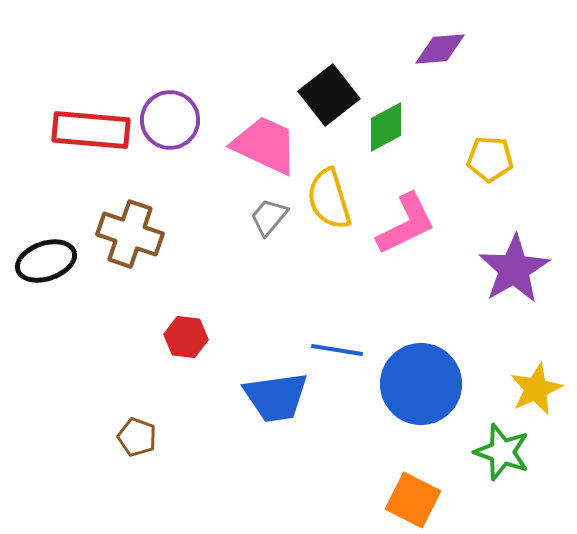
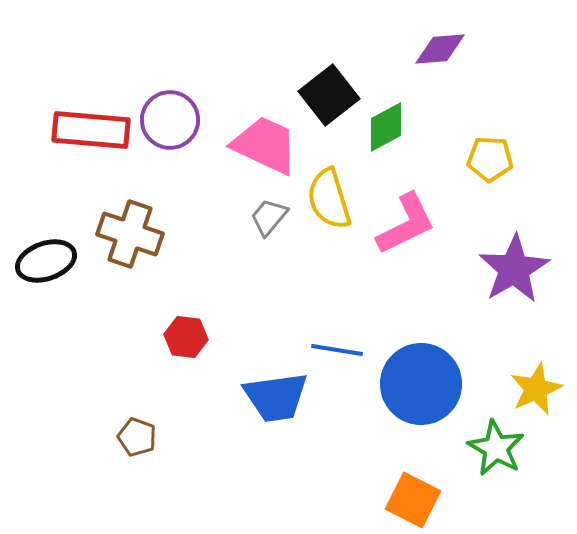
green star: moved 6 px left, 4 px up; rotated 10 degrees clockwise
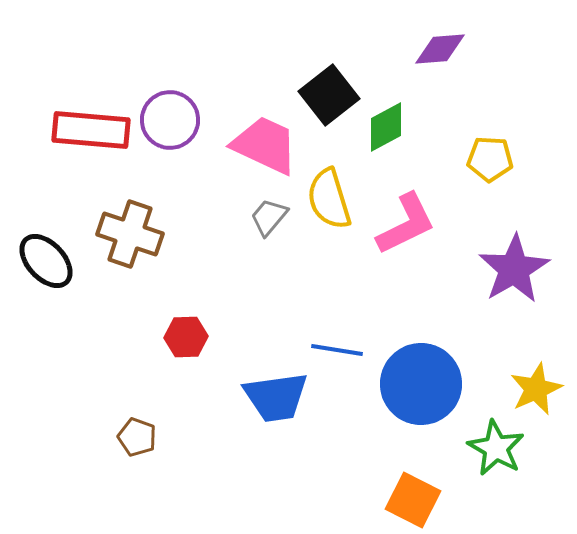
black ellipse: rotated 66 degrees clockwise
red hexagon: rotated 9 degrees counterclockwise
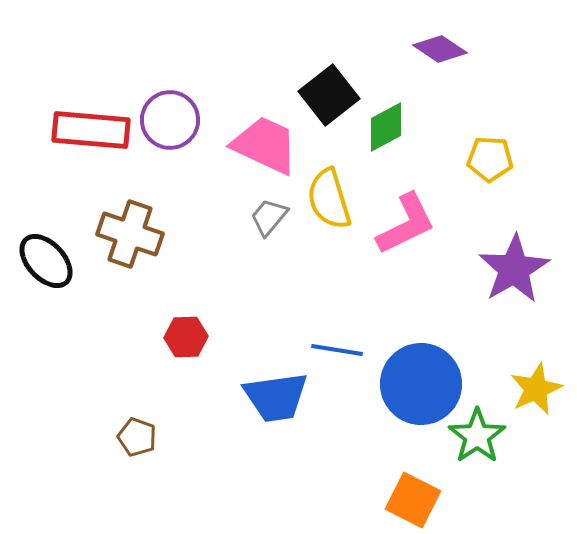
purple diamond: rotated 38 degrees clockwise
green star: moved 19 px left, 12 px up; rotated 8 degrees clockwise
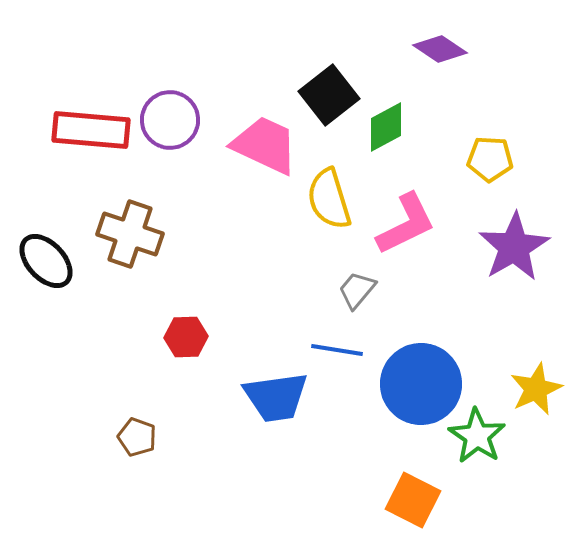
gray trapezoid: moved 88 px right, 73 px down
purple star: moved 22 px up
green star: rotated 4 degrees counterclockwise
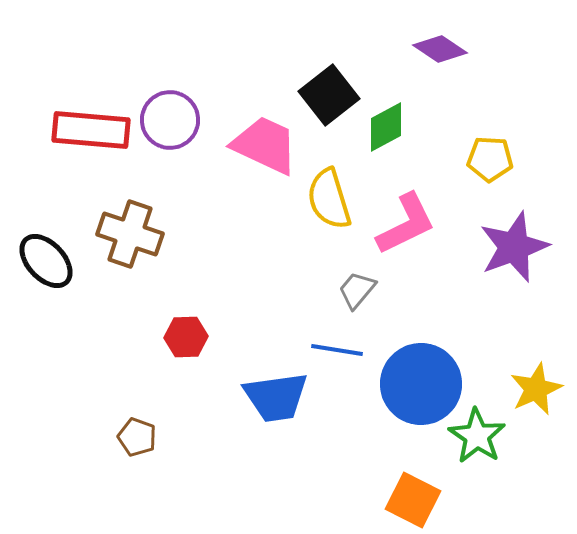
purple star: rotated 10 degrees clockwise
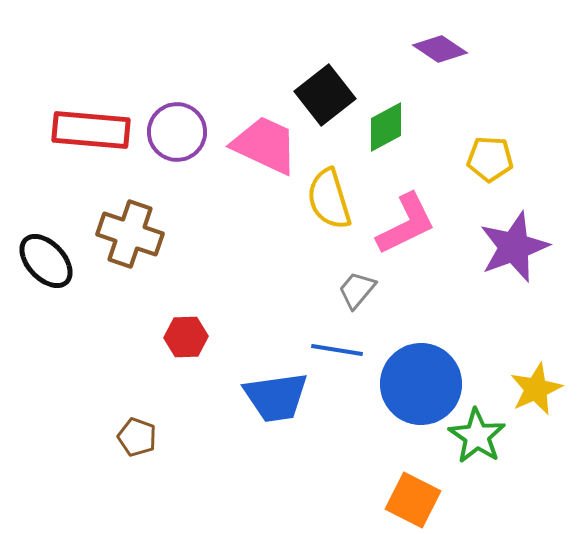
black square: moved 4 px left
purple circle: moved 7 px right, 12 px down
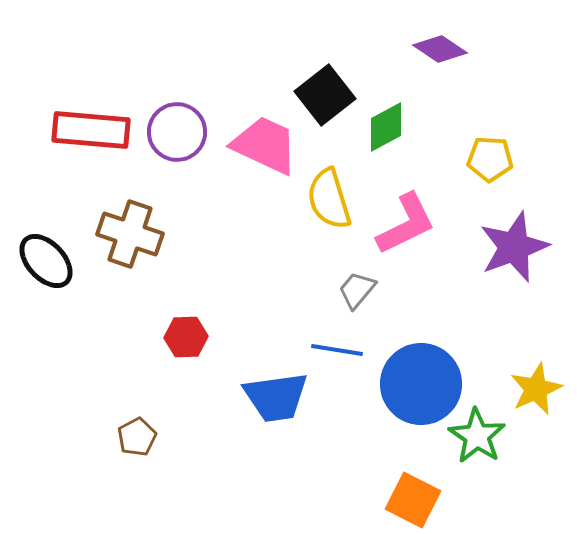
brown pentagon: rotated 24 degrees clockwise
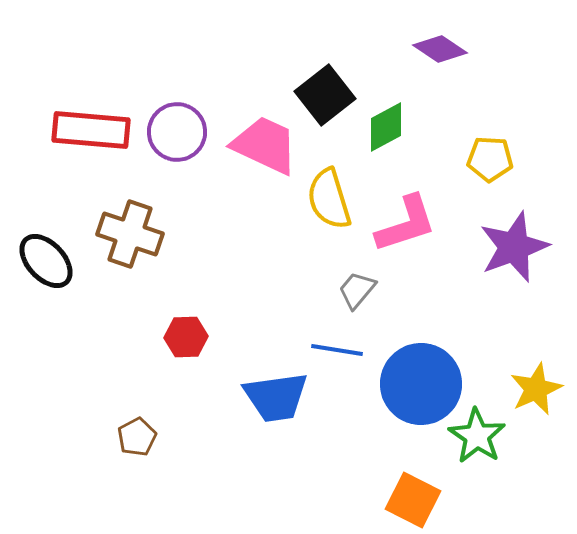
pink L-shape: rotated 8 degrees clockwise
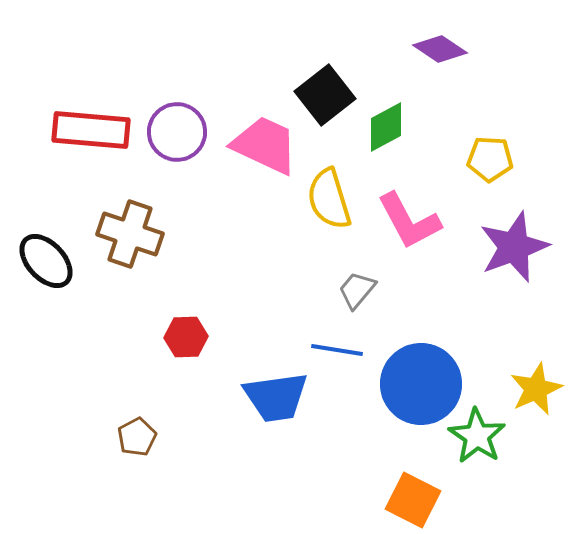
pink L-shape: moved 3 px right, 3 px up; rotated 80 degrees clockwise
